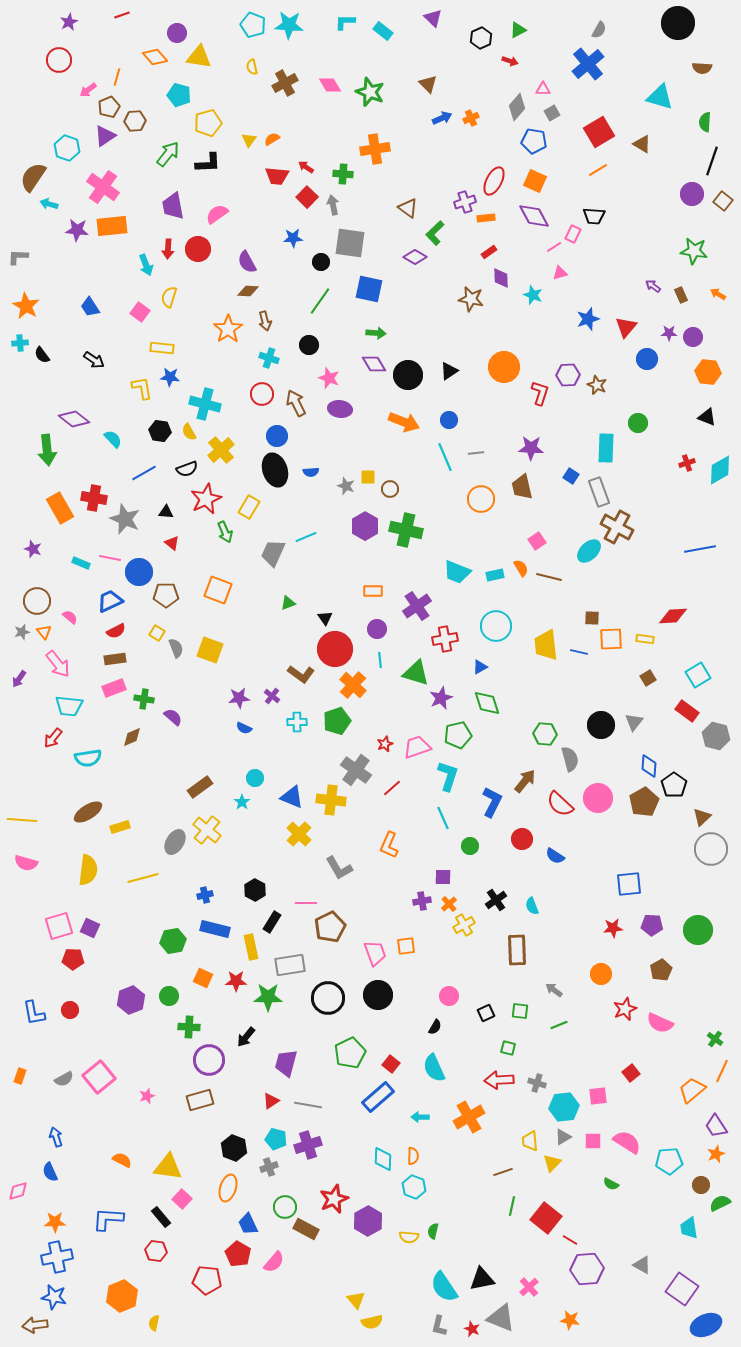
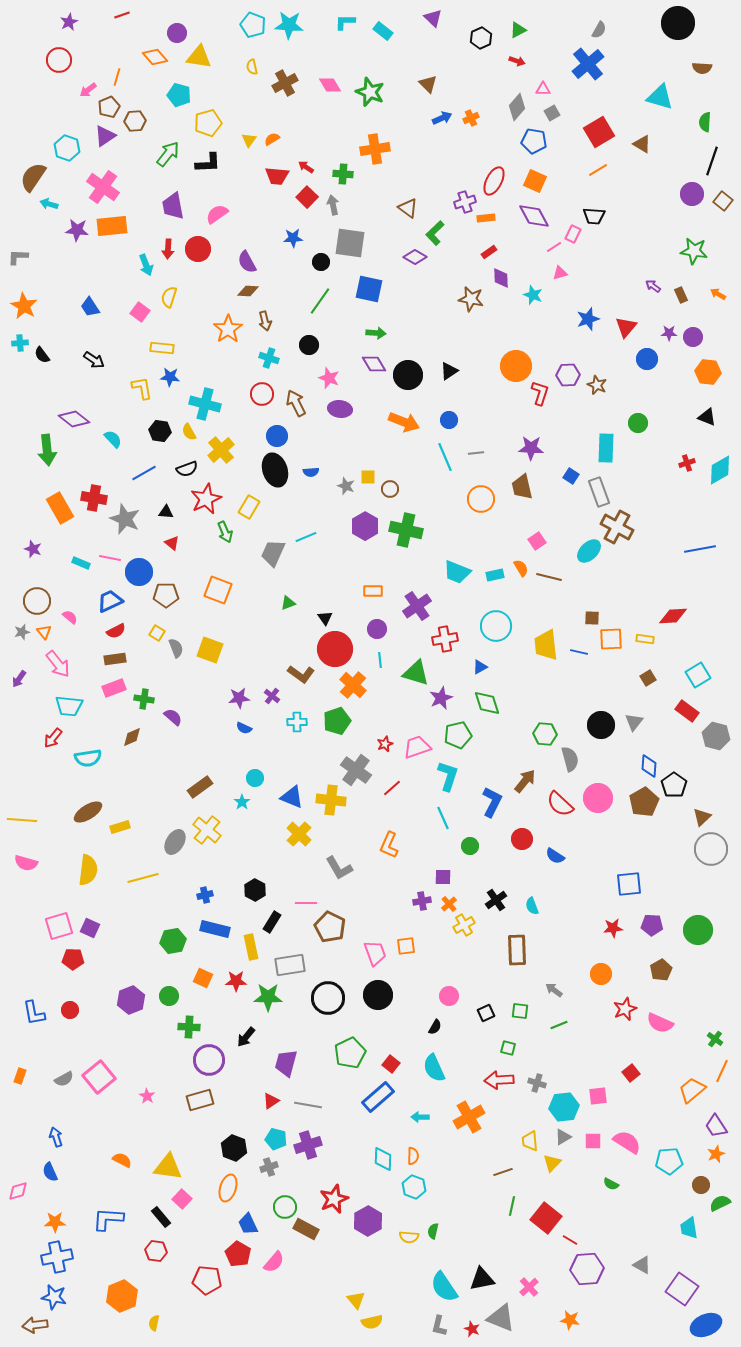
red arrow at (510, 61): moved 7 px right
orange star at (26, 306): moved 2 px left
orange circle at (504, 367): moved 12 px right, 1 px up
brown pentagon at (330, 927): rotated 20 degrees counterclockwise
pink star at (147, 1096): rotated 21 degrees counterclockwise
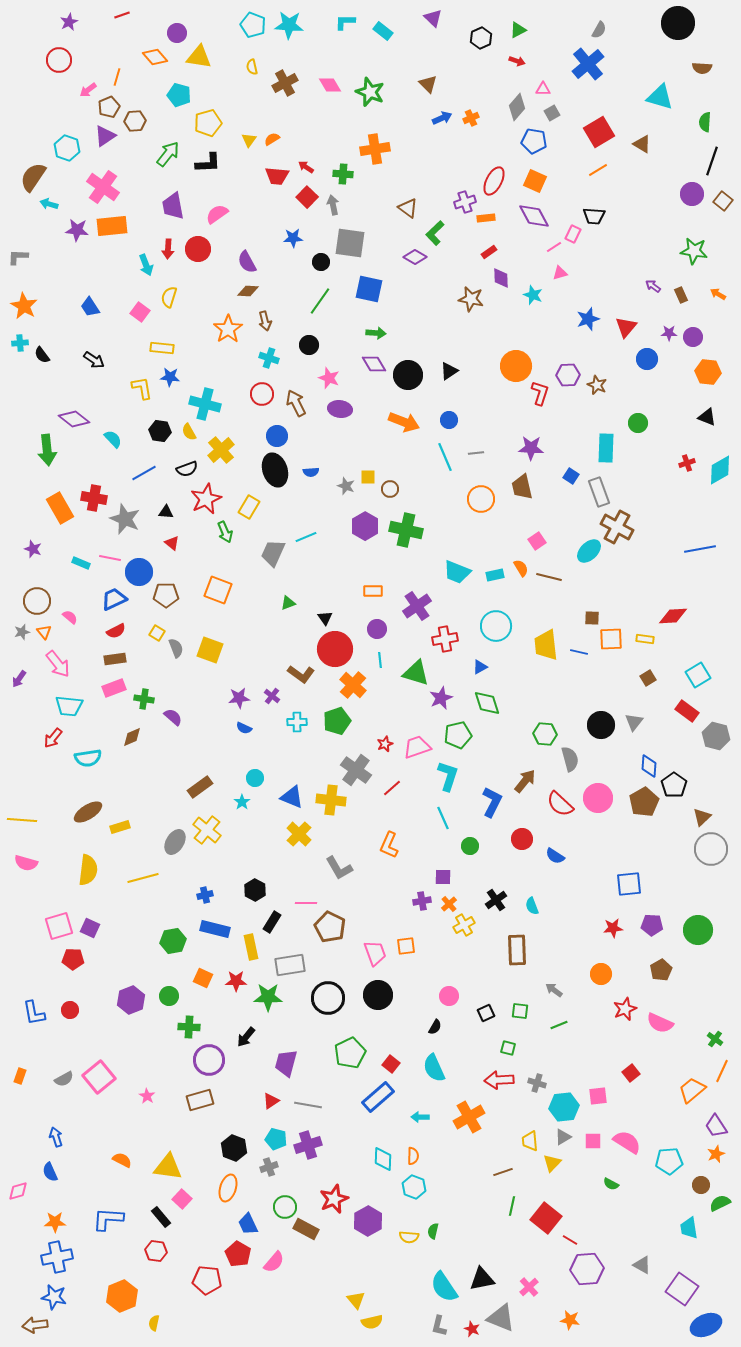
blue trapezoid at (110, 601): moved 4 px right, 2 px up
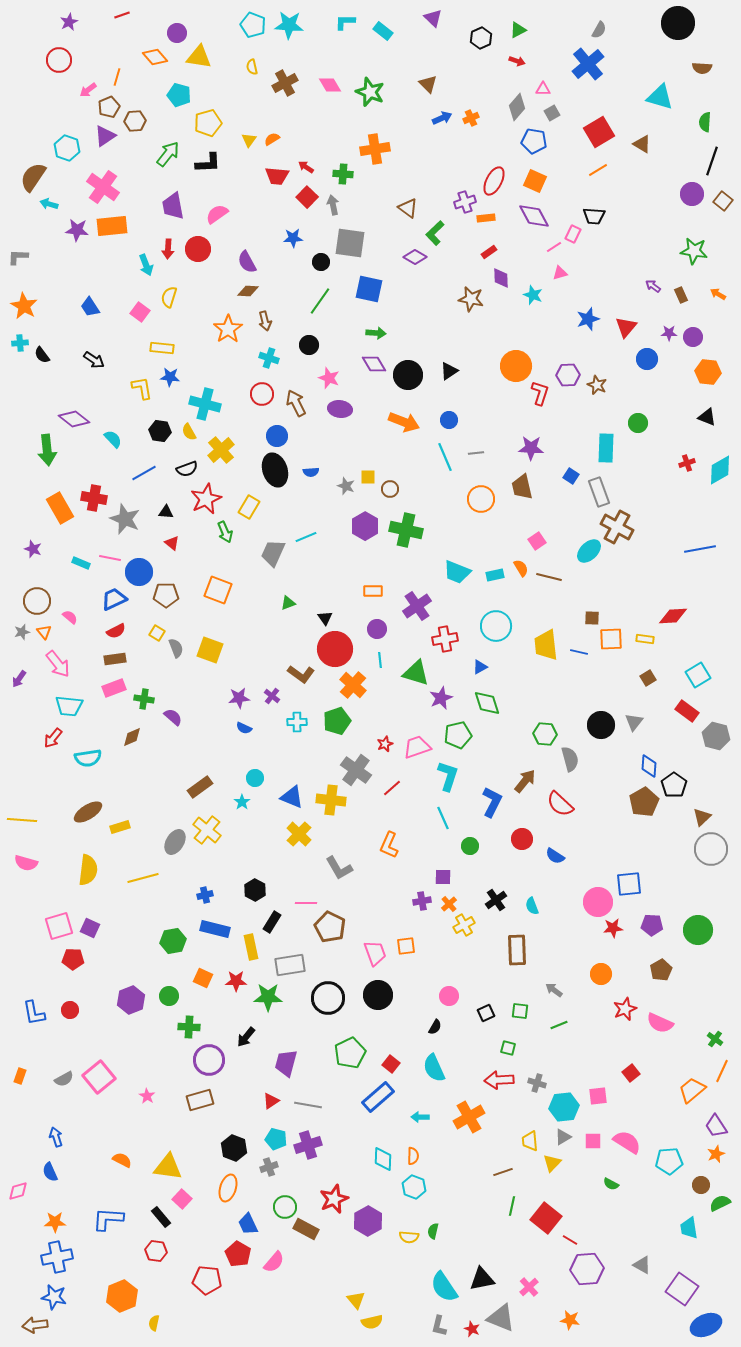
pink circle at (598, 798): moved 104 px down
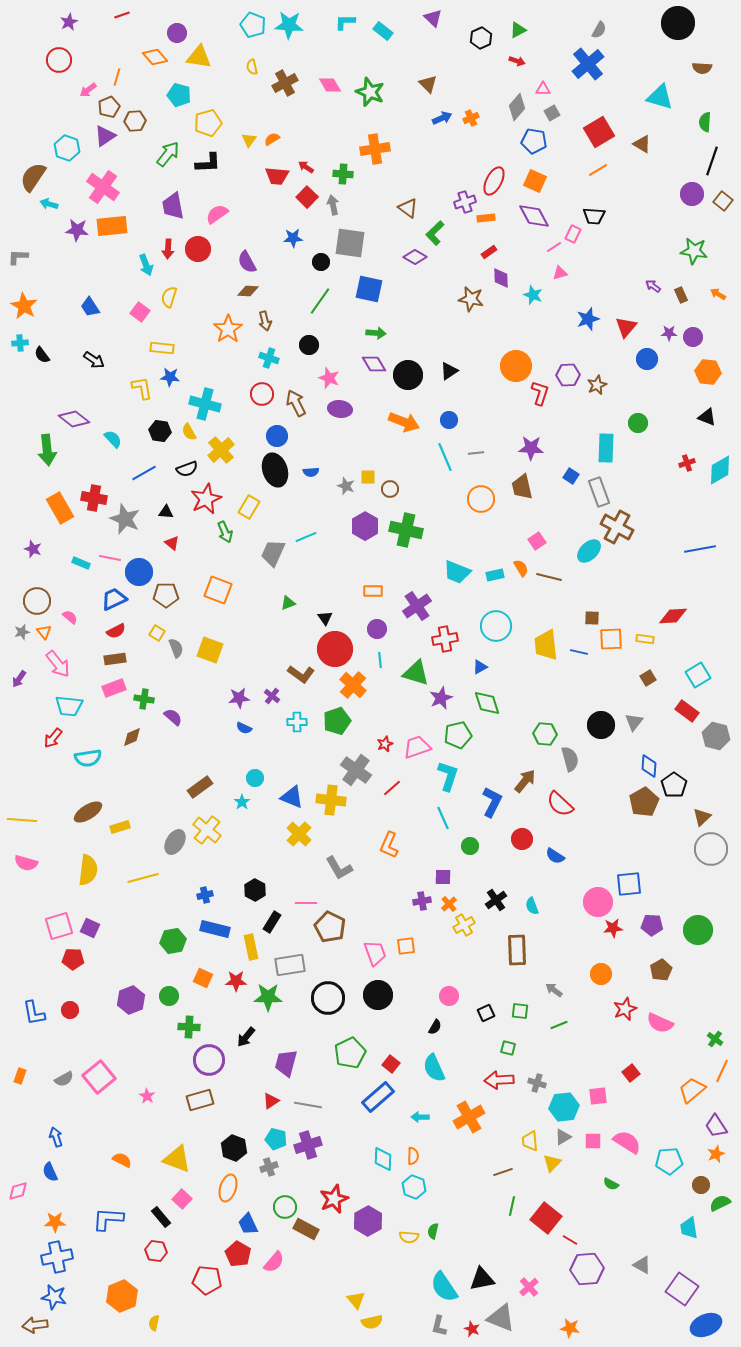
brown star at (597, 385): rotated 24 degrees clockwise
yellow triangle at (168, 1167): moved 9 px right, 8 px up; rotated 12 degrees clockwise
orange star at (570, 1320): moved 8 px down
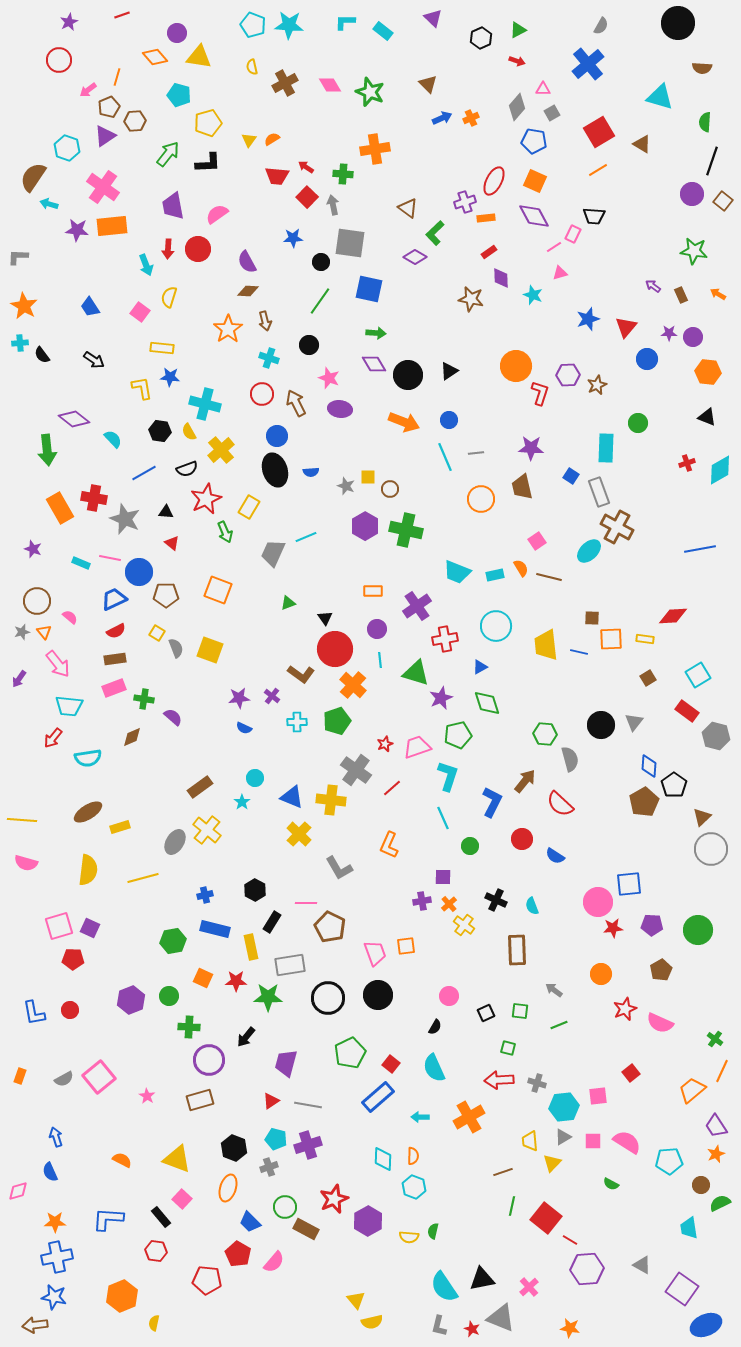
gray semicircle at (599, 30): moved 2 px right, 4 px up
black cross at (496, 900): rotated 30 degrees counterclockwise
yellow cross at (464, 925): rotated 25 degrees counterclockwise
blue trapezoid at (248, 1224): moved 2 px right, 2 px up; rotated 20 degrees counterclockwise
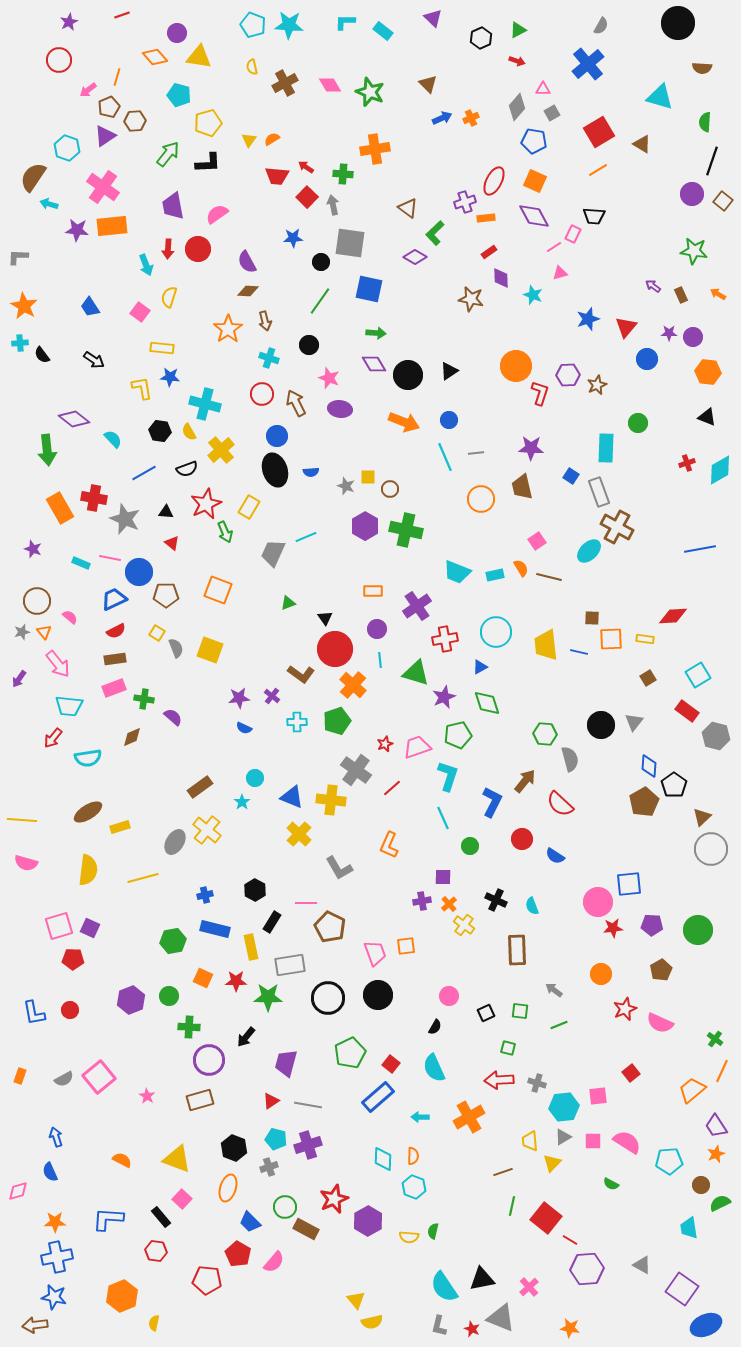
red star at (206, 499): moved 5 px down
cyan circle at (496, 626): moved 6 px down
purple star at (441, 698): moved 3 px right, 1 px up
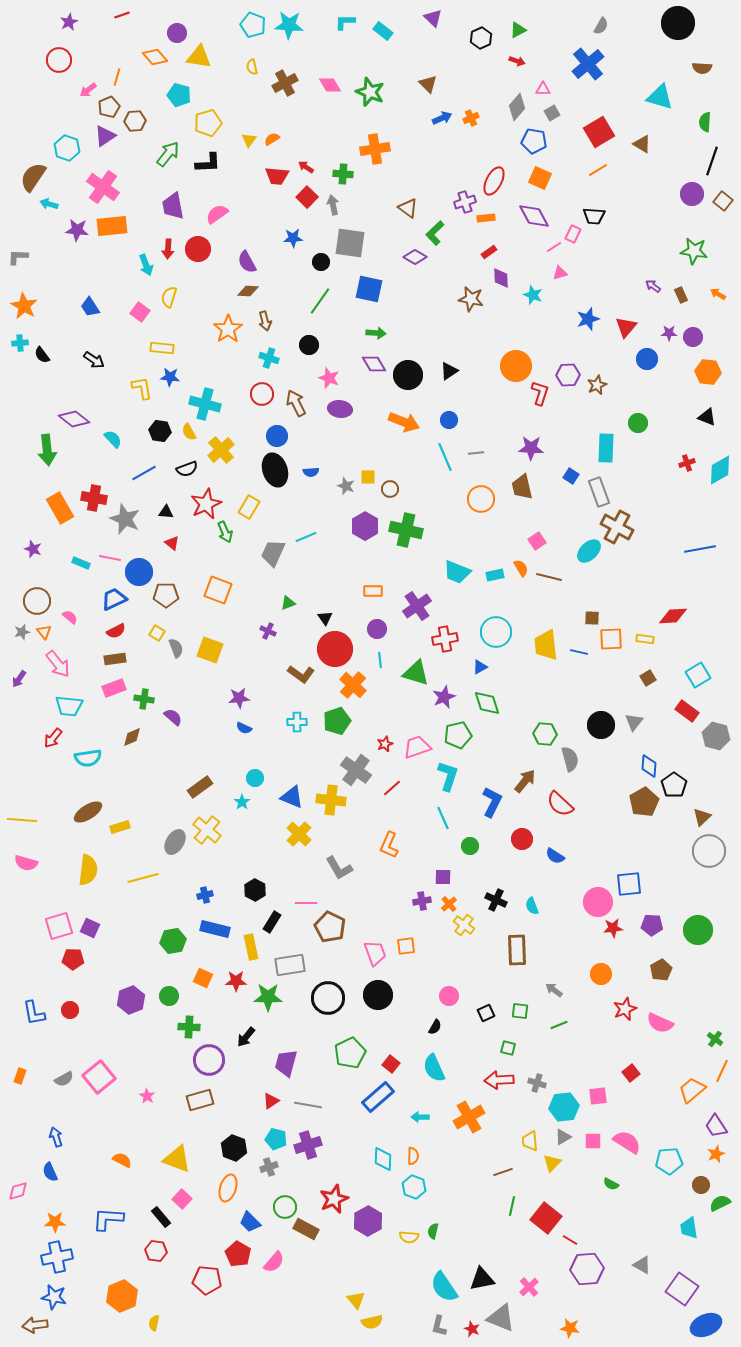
orange square at (535, 181): moved 5 px right, 3 px up
purple cross at (272, 696): moved 4 px left, 65 px up; rotated 14 degrees counterclockwise
gray circle at (711, 849): moved 2 px left, 2 px down
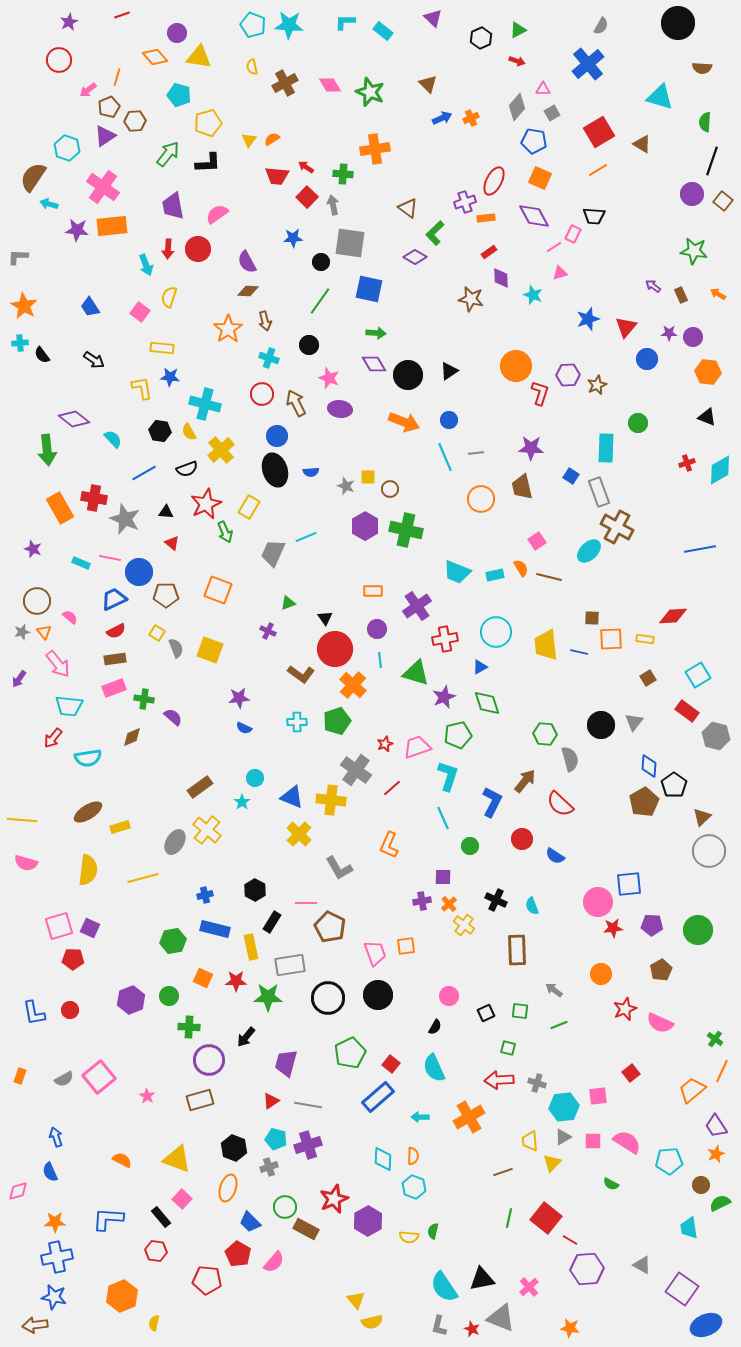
green line at (512, 1206): moved 3 px left, 12 px down
